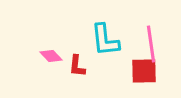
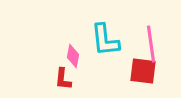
pink diamond: moved 22 px right; rotated 55 degrees clockwise
red L-shape: moved 14 px left, 13 px down
red square: moved 1 px left; rotated 8 degrees clockwise
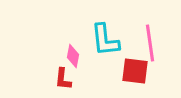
pink line: moved 1 px left, 1 px up
red square: moved 8 px left
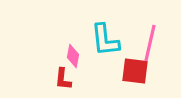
pink line: rotated 21 degrees clockwise
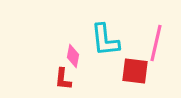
pink line: moved 6 px right
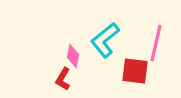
cyan L-shape: rotated 57 degrees clockwise
red L-shape: rotated 25 degrees clockwise
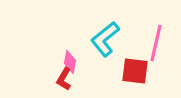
cyan L-shape: moved 1 px up
pink diamond: moved 3 px left, 6 px down
red L-shape: moved 1 px right
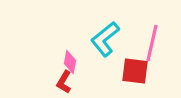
pink line: moved 4 px left
red L-shape: moved 3 px down
